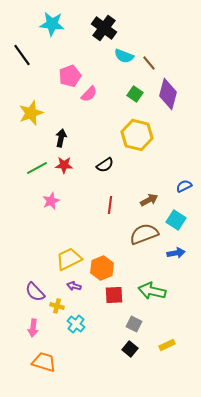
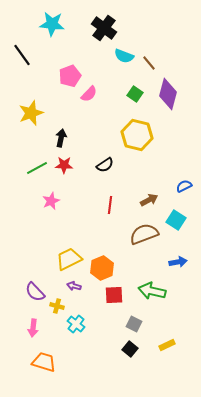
blue arrow: moved 2 px right, 9 px down
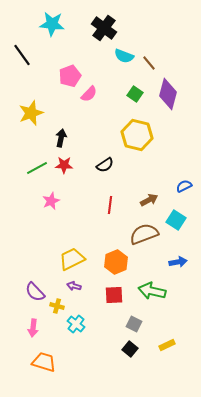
yellow trapezoid: moved 3 px right
orange hexagon: moved 14 px right, 6 px up
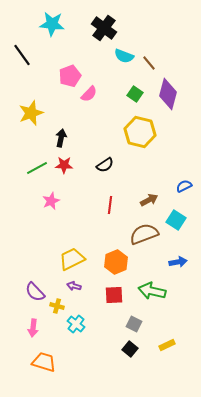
yellow hexagon: moved 3 px right, 3 px up
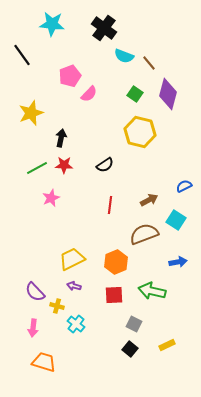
pink star: moved 3 px up
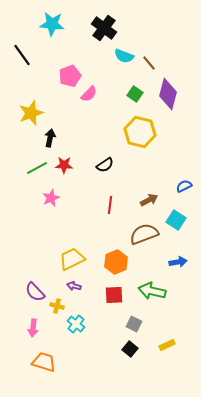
black arrow: moved 11 px left
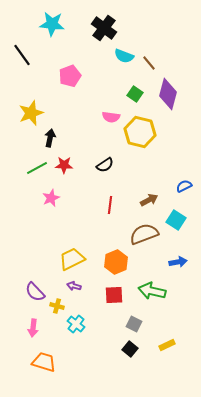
pink semicircle: moved 22 px right, 23 px down; rotated 54 degrees clockwise
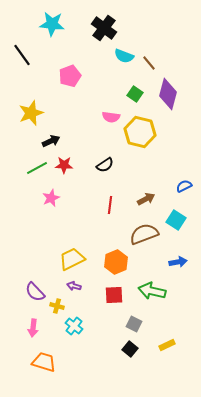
black arrow: moved 1 px right, 3 px down; rotated 54 degrees clockwise
brown arrow: moved 3 px left, 1 px up
cyan cross: moved 2 px left, 2 px down
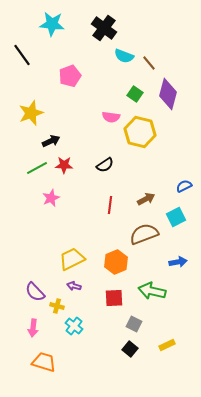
cyan square: moved 3 px up; rotated 30 degrees clockwise
red square: moved 3 px down
